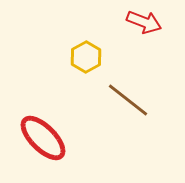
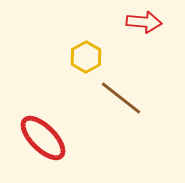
red arrow: rotated 16 degrees counterclockwise
brown line: moved 7 px left, 2 px up
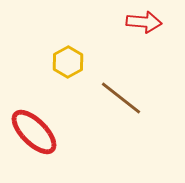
yellow hexagon: moved 18 px left, 5 px down
red ellipse: moved 9 px left, 6 px up
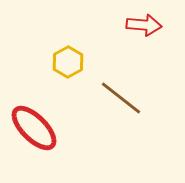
red arrow: moved 3 px down
red ellipse: moved 4 px up
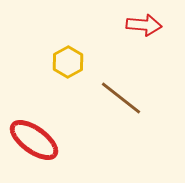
red ellipse: moved 12 px down; rotated 9 degrees counterclockwise
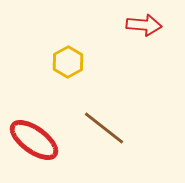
brown line: moved 17 px left, 30 px down
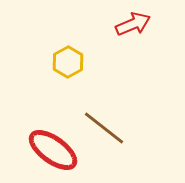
red arrow: moved 11 px left, 1 px up; rotated 28 degrees counterclockwise
red ellipse: moved 19 px right, 10 px down
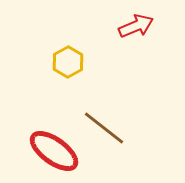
red arrow: moved 3 px right, 2 px down
red ellipse: moved 1 px right, 1 px down
